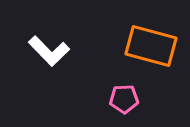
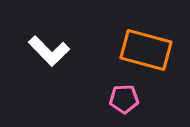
orange rectangle: moved 5 px left, 4 px down
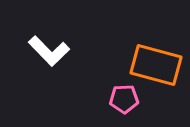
orange rectangle: moved 10 px right, 15 px down
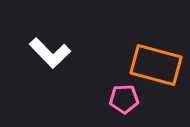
white L-shape: moved 1 px right, 2 px down
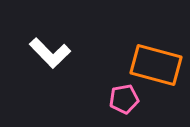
pink pentagon: rotated 8 degrees counterclockwise
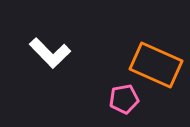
orange rectangle: rotated 9 degrees clockwise
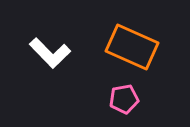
orange rectangle: moved 24 px left, 18 px up
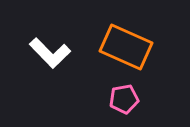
orange rectangle: moved 6 px left
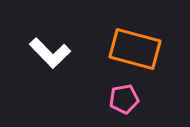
orange rectangle: moved 9 px right, 2 px down; rotated 9 degrees counterclockwise
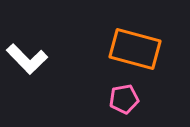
white L-shape: moved 23 px left, 6 px down
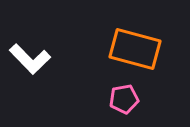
white L-shape: moved 3 px right
